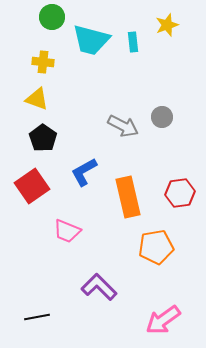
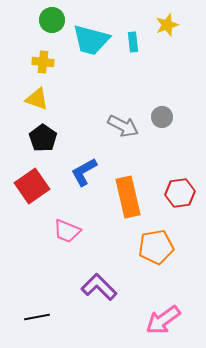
green circle: moved 3 px down
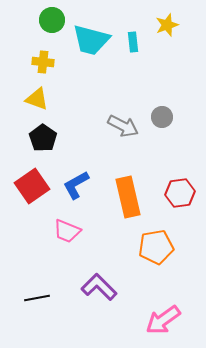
blue L-shape: moved 8 px left, 13 px down
black line: moved 19 px up
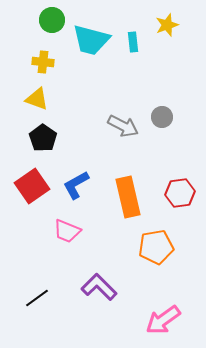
black line: rotated 25 degrees counterclockwise
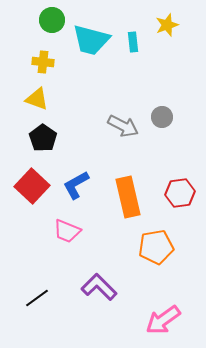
red square: rotated 12 degrees counterclockwise
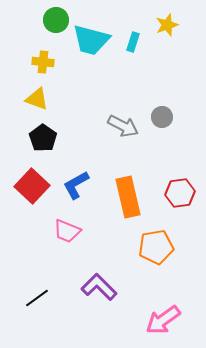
green circle: moved 4 px right
cyan rectangle: rotated 24 degrees clockwise
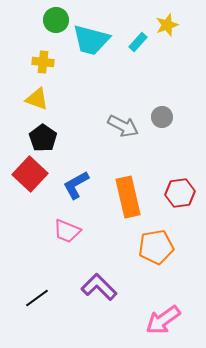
cyan rectangle: moved 5 px right; rotated 24 degrees clockwise
red square: moved 2 px left, 12 px up
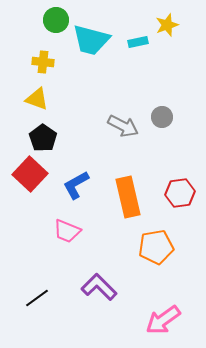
cyan rectangle: rotated 36 degrees clockwise
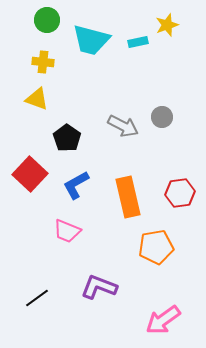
green circle: moved 9 px left
black pentagon: moved 24 px right
purple L-shape: rotated 24 degrees counterclockwise
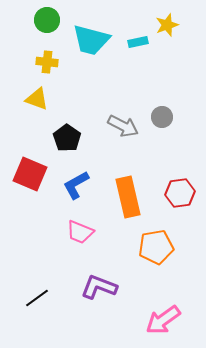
yellow cross: moved 4 px right
red square: rotated 20 degrees counterclockwise
pink trapezoid: moved 13 px right, 1 px down
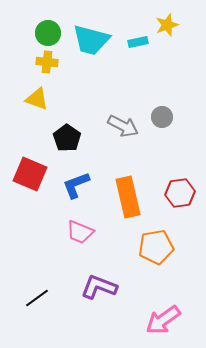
green circle: moved 1 px right, 13 px down
blue L-shape: rotated 8 degrees clockwise
